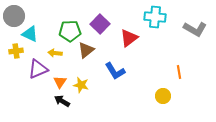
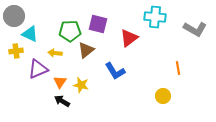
purple square: moved 2 px left; rotated 30 degrees counterclockwise
orange line: moved 1 px left, 4 px up
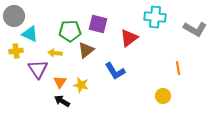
purple triangle: rotated 40 degrees counterclockwise
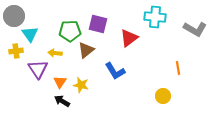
cyan triangle: rotated 30 degrees clockwise
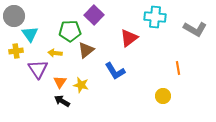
purple square: moved 4 px left, 9 px up; rotated 30 degrees clockwise
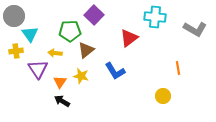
yellow star: moved 9 px up
